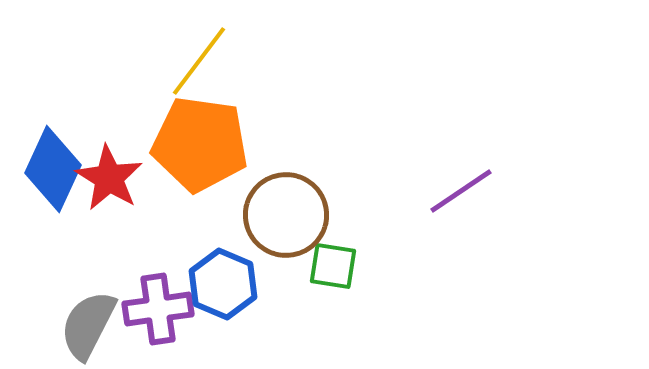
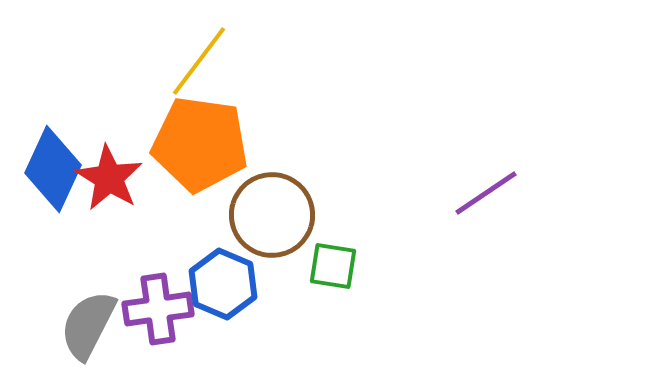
purple line: moved 25 px right, 2 px down
brown circle: moved 14 px left
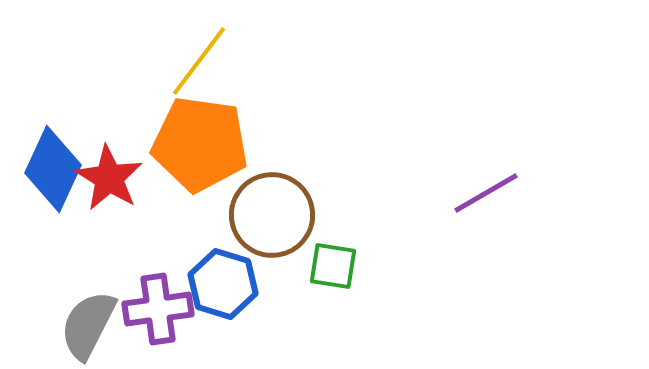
purple line: rotated 4 degrees clockwise
blue hexagon: rotated 6 degrees counterclockwise
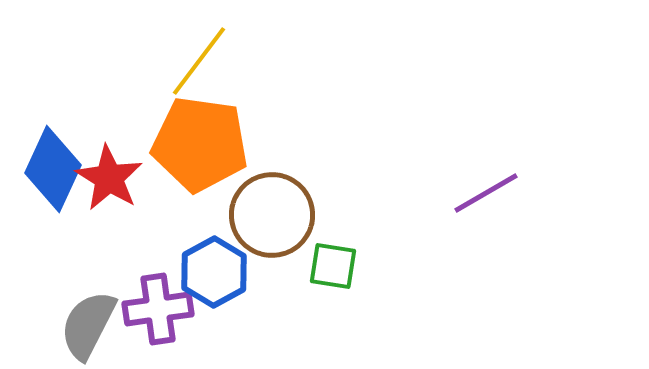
blue hexagon: moved 9 px left, 12 px up; rotated 14 degrees clockwise
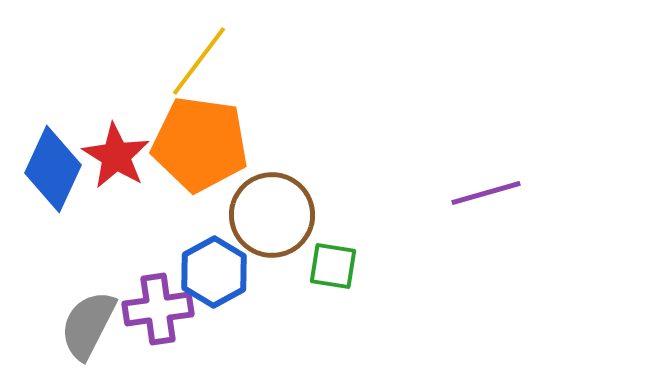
red star: moved 7 px right, 22 px up
purple line: rotated 14 degrees clockwise
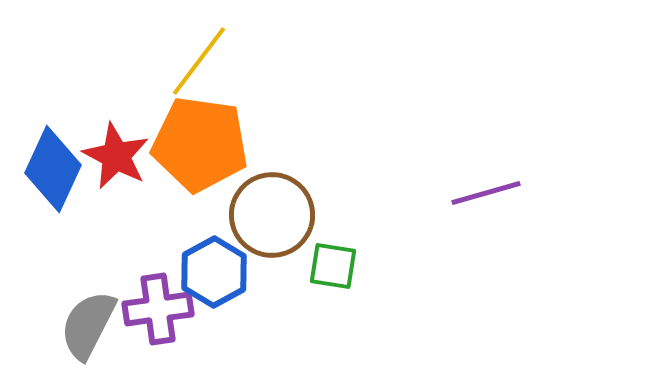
red star: rotated 4 degrees counterclockwise
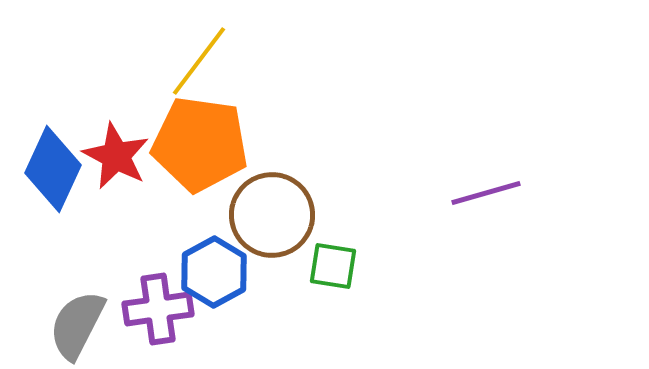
gray semicircle: moved 11 px left
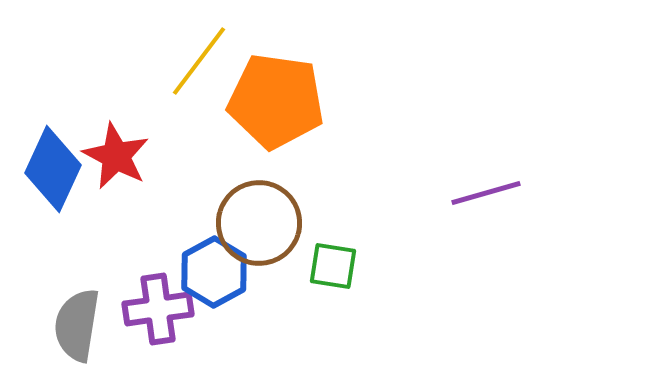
orange pentagon: moved 76 px right, 43 px up
brown circle: moved 13 px left, 8 px down
gray semicircle: rotated 18 degrees counterclockwise
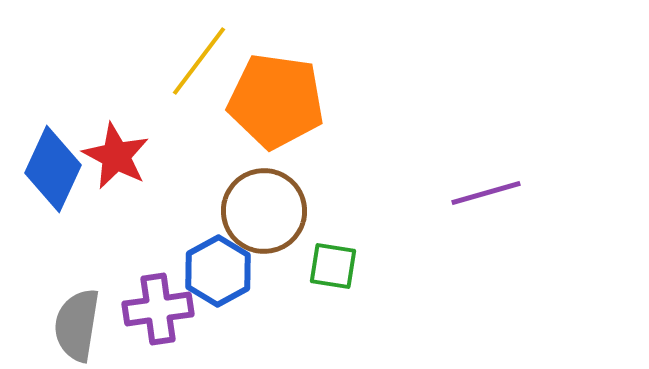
brown circle: moved 5 px right, 12 px up
blue hexagon: moved 4 px right, 1 px up
